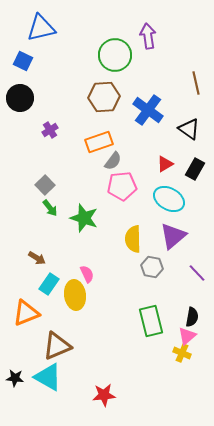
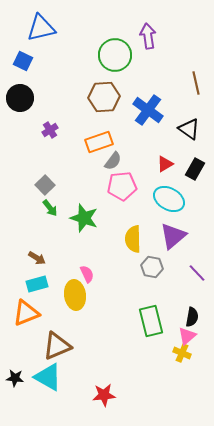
cyan rectangle: moved 12 px left; rotated 40 degrees clockwise
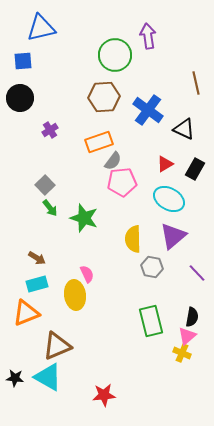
blue square: rotated 30 degrees counterclockwise
black triangle: moved 5 px left; rotated 10 degrees counterclockwise
pink pentagon: moved 4 px up
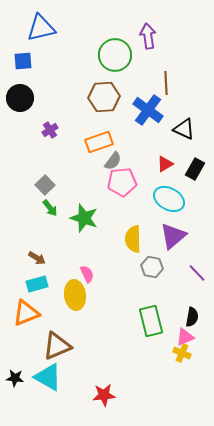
brown line: moved 30 px left; rotated 10 degrees clockwise
pink triangle: moved 2 px left, 1 px down; rotated 18 degrees clockwise
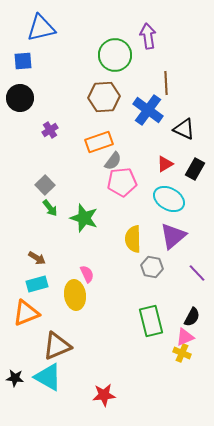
black semicircle: rotated 18 degrees clockwise
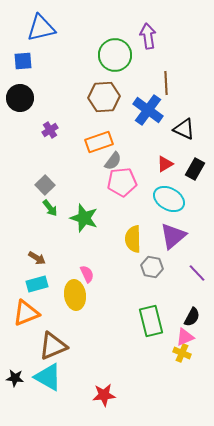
brown triangle: moved 4 px left
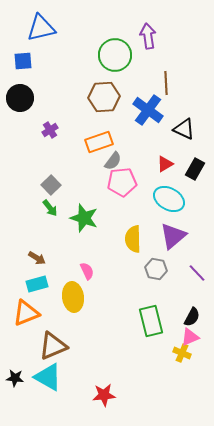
gray square: moved 6 px right
gray hexagon: moved 4 px right, 2 px down
pink semicircle: moved 3 px up
yellow ellipse: moved 2 px left, 2 px down
pink triangle: moved 5 px right
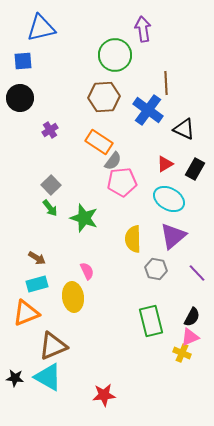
purple arrow: moved 5 px left, 7 px up
orange rectangle: rotated 52 degrees clockwise
